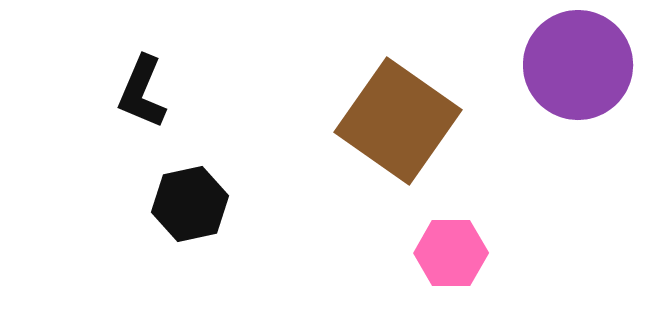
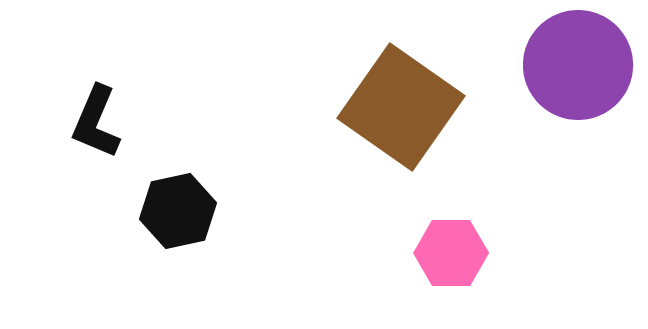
black L-shape: moved 46 px left, 30 px down
brown square: moved 3 px right, 14 px up
black hexagon: moved 12 px left, 7 px down
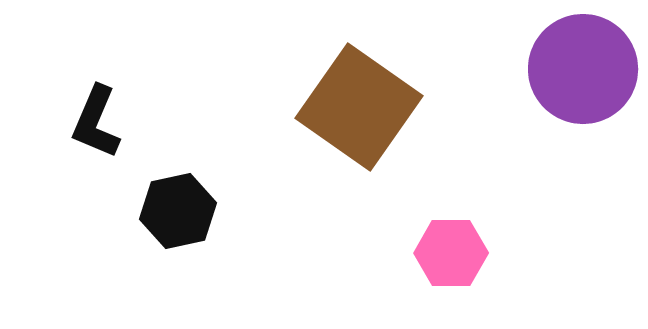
purple circle: moved 5 px right, 4 px down
brown square: moved 42 px left
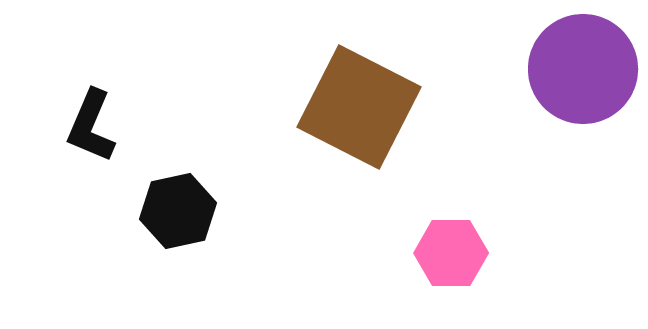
brown square: rotated 8 degrees counterclockwise
black L-shape: moved 5 px left, 4 px down
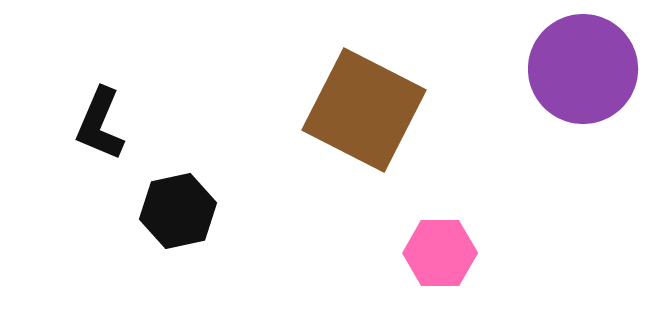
brown square: moved 5 px right, 3 px down
black L-shape: moved 9 px right, 2 px up
pink hexagon: moved 11 px left
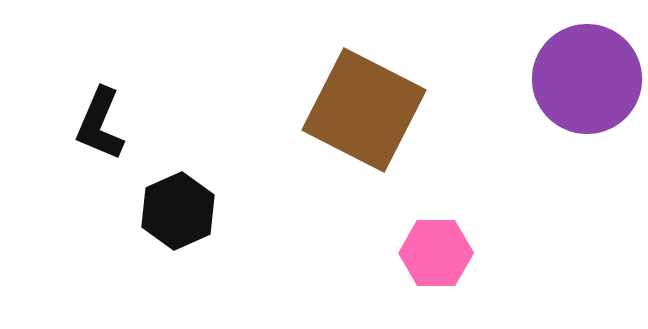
purple circle: moved 4 px right, 10 px down
black hexagon: rotated 12 degrees counterclockwise
pink hexagon: moved 4 px left
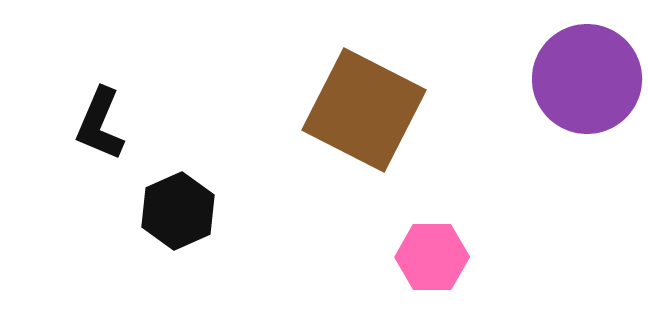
pink hexagon: moved 4 px left, 4 px down
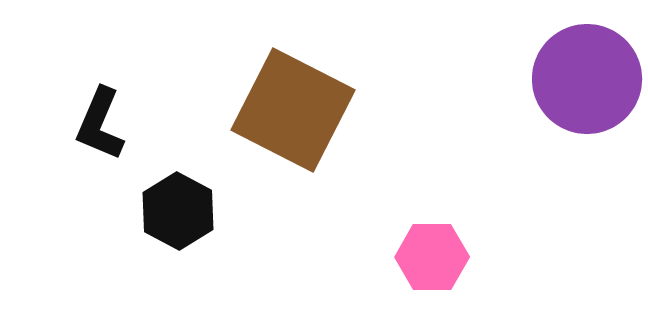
brown square: moved 71 px left
black hexagon: rotated 8 degrees counterclockwise
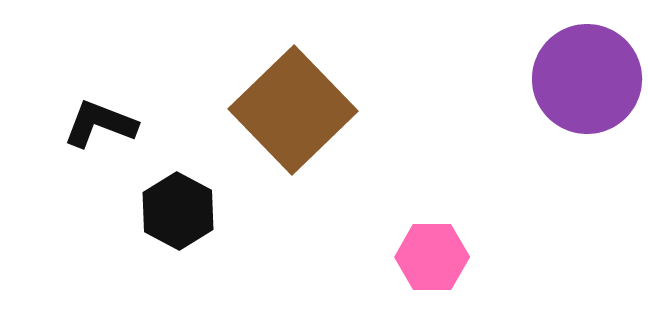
brown square: rotated 19 degrees clockwise
black L-shape: rotated 88 degrees clockwise
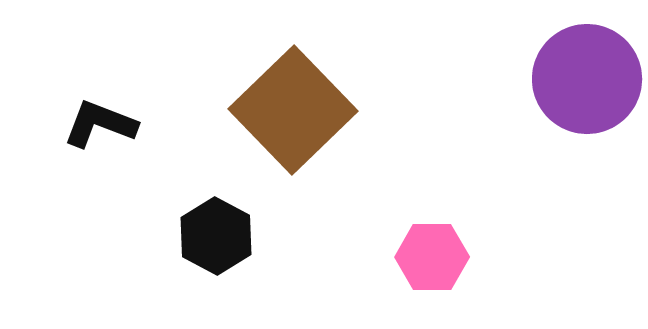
black hexagon: moved 38 px right, 25 px down
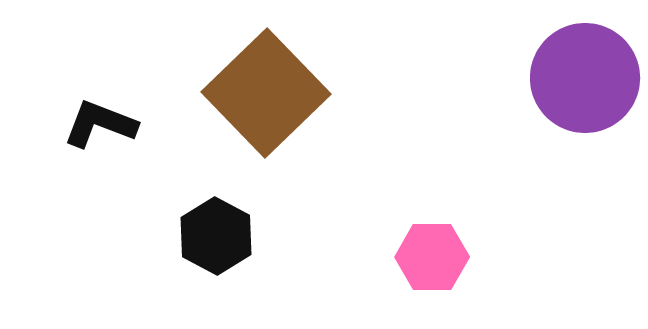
purple circle: moved 2 px left, 1 px up
brown square: moved 27 px left, 17 px up
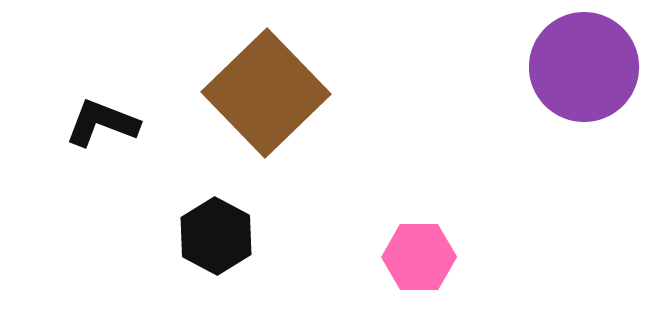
purple circle: moved 1 px left, 11 px up
black L-shape: moved 2 px right, 1 px up
pink hexagon: moved 13 px left
